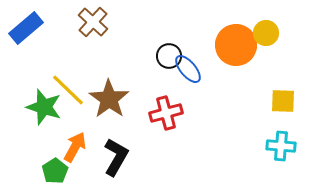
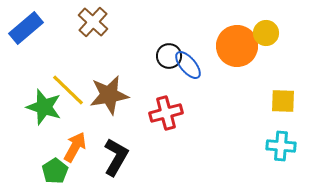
orange circle: moved 1 px right, 1 px down
blue ellipse: moved 4 px up
brown star: moved 4 px up; rotated 27 degrees clockwise
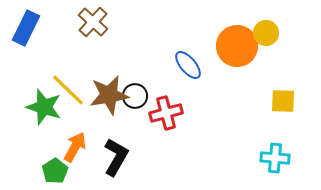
blue rectangle: rotated 24 degrees counterclockwise
black circle: moved 34 px left, 40 px down
cyan cross: moved 6 px left, 12 px down
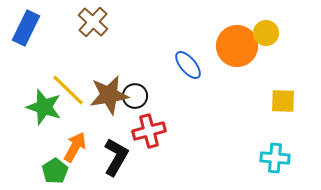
red cross: moved 17 px left, 18 px down
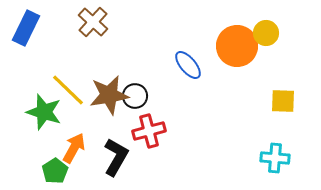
green star: moved 5 px down
orange arrow: moved 1 px left, 1 px down
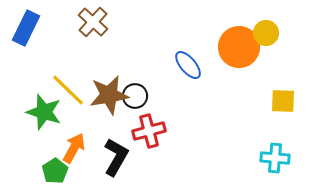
orange circle: moved 2 px right, 1 px down
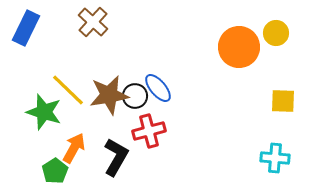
yellow circle: moved 10 px right
blue ellipse: moved 30 px left, 23 px down
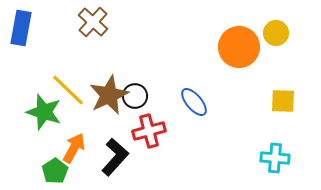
blue rectangle: moved 5 px left; rotated 16 degrees counterclockwise
blue ellipse: moved 36 px right, 14 px down
brown star: rotated 15 degrees counterclockwise
black L-shape: moved 1 px left; rotated 12 degrees clockwise
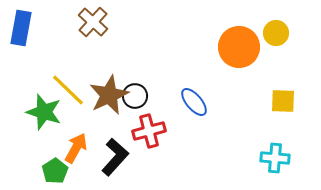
orange arrow: moved 2 px right
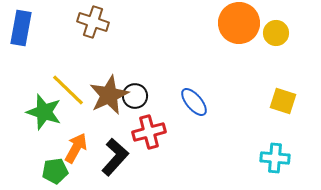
brown cross: rotated 24 degrees counterclockwise
orange circle: moved 24 px up
yellow square: rotated 16 degrees clockwise
red cross: moved 1 px down
green pentagon: rotated 25 degrees clockwise
